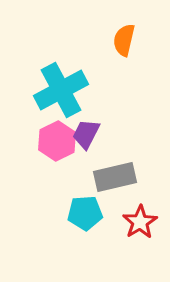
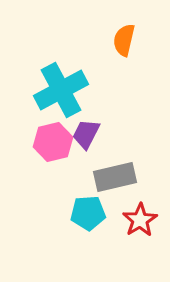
pink hexagon: moved 4 px left, 1 px down; rotated 12 degrees clockwise
cyan pentagon: moved 3 px right
red star: moved 2 px up
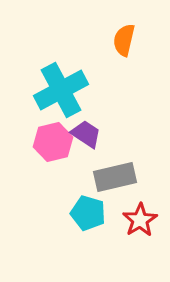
purple trapezoid: rotated 96 degrees clockwise
cyan pentagon: rotated 20 degrees clockwise
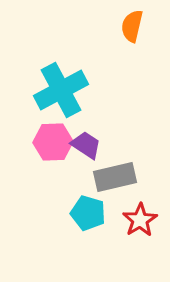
orange semicircle: moved 8 px right, 14 px up
purple trapezoid: moved 11 px down
pink hexagon: rotated 12 degrees clockwise
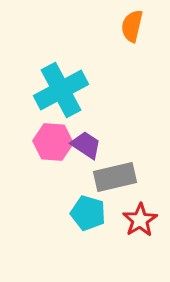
pink hexagon: rotated 6 degrees clockwise
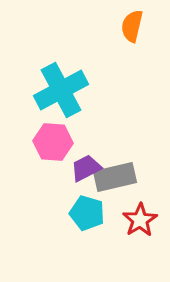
purple trapezoid: moved 23 px down; rotated 60 degrees counterclockwise
cyan pentagon: moved 1 px left
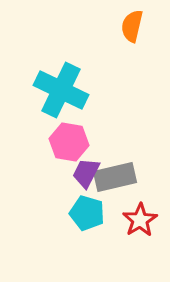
cyan cross: rotated 36 degrees counterclockwise
pink hexagon: moved 16 px right; rotated 6 degrees clockwise
purple trapezoid: moved 5 px down; rotated 36 degrees counterclockwise
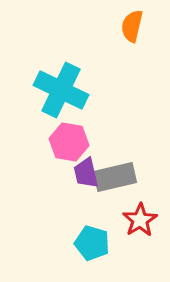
purple trapezoid: rotated 40 degrees counterclockwise
cyan pentagon: moved 5 px right, 30 px down
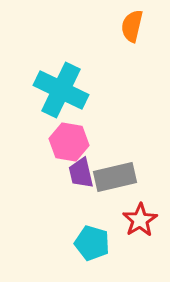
purple trapezoid: moved 5 px left
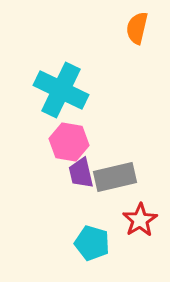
orange semicircle: moved 5 px right, 2 px down
